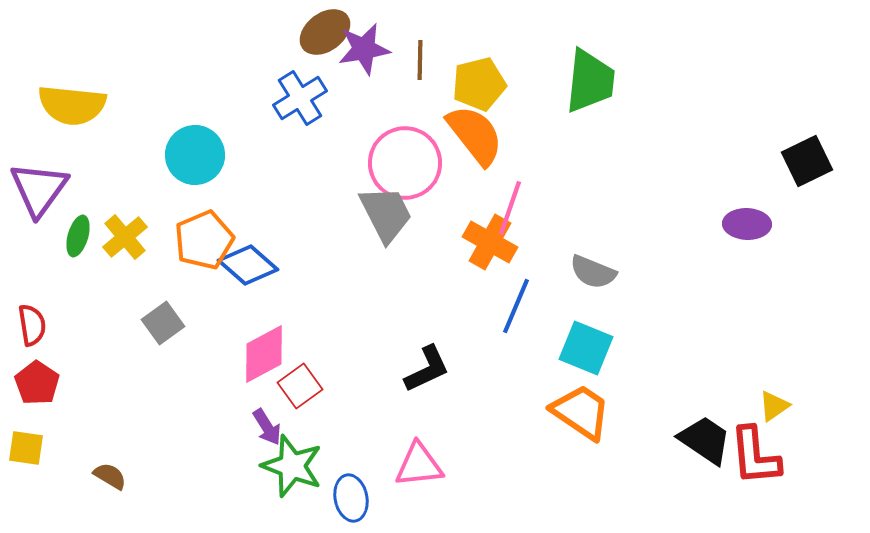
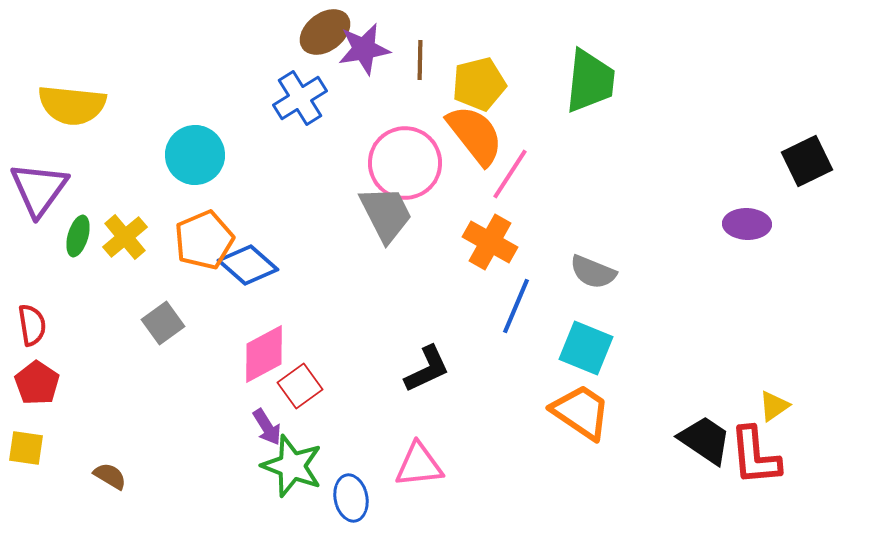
pink line: moved 34 px up; rotated 14 degrees clockwise
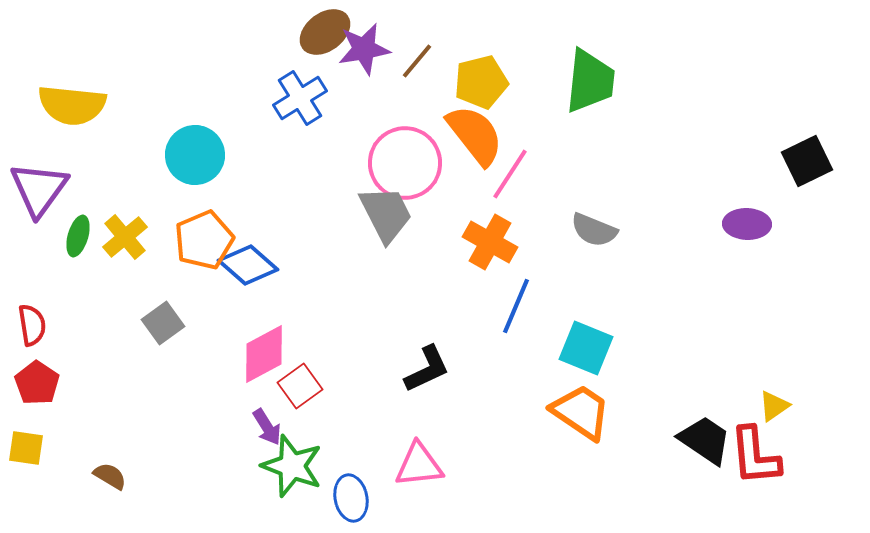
brown line: moved 3 px left, 1 px down; rotated 39 degrees clockwise
yellow pentagon: moved 2 px right, 2 px up
gray semicircle: moved 1 px right, 42 px up
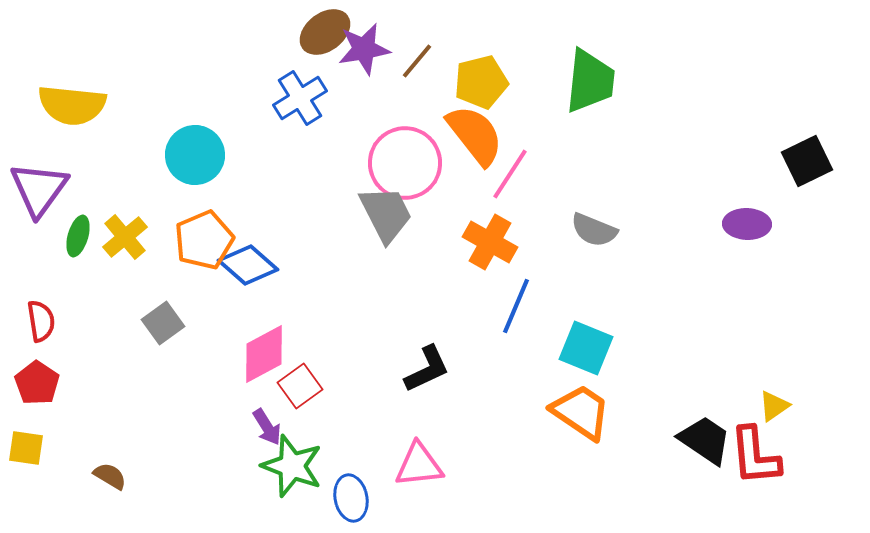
red semicircle: moved 9 px right, 4 px up
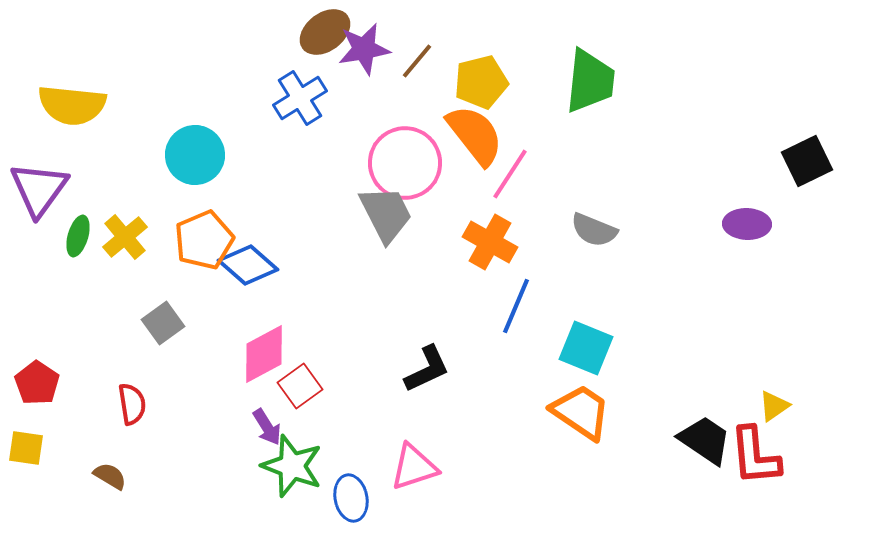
red semicircle: moved 91 px right, 83 px down
pink triangle: moved 5 px left, 2 px down; rotated 12 degrees counterclockwise
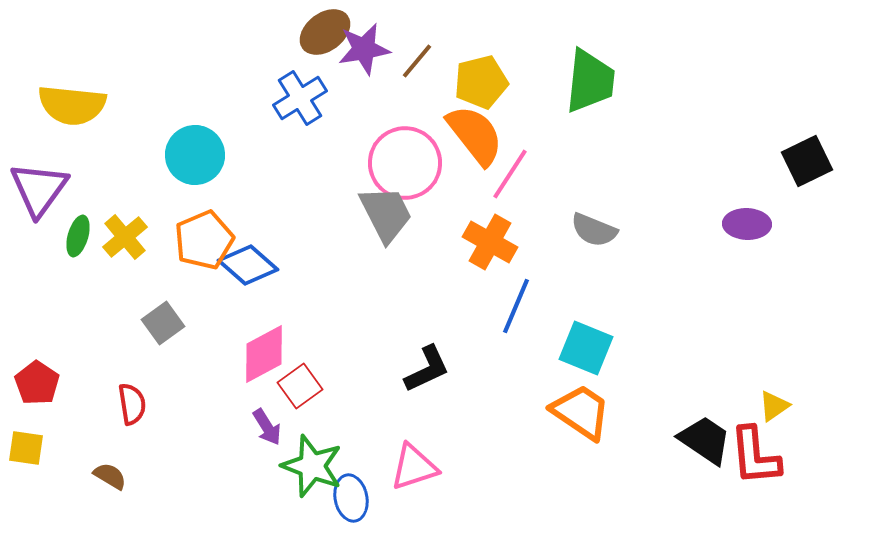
green star: moved 20 px right
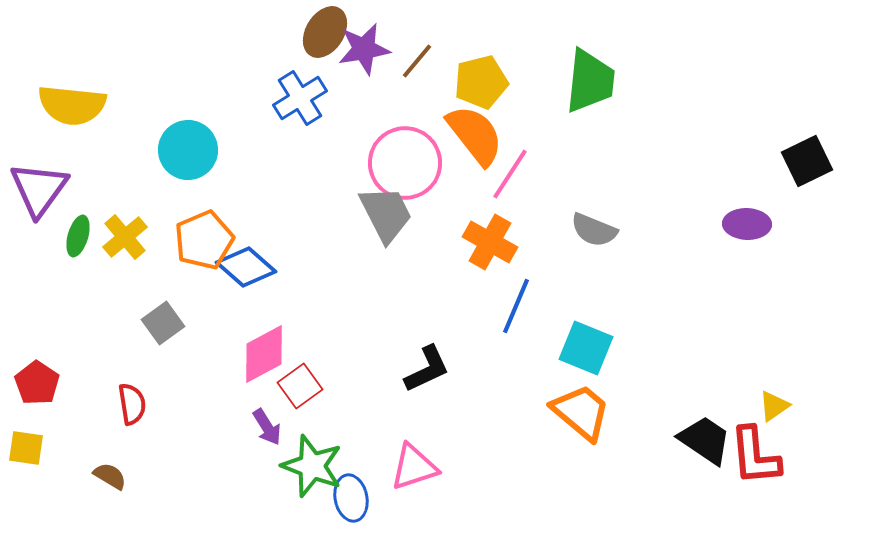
brown ellipse: rotated 21 degrees counterclockwise
cyan circle: moved 7 px left, 5 px up
blue diamond: moved 2 px left, 2 px down
orange trapezoid: rotated 6 degrees clockwise
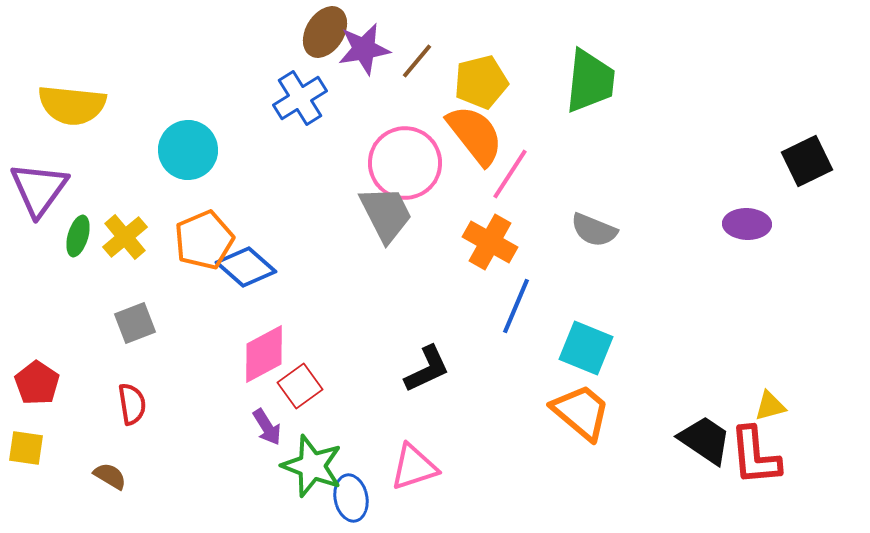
gray square: moved 28 px left; rotated 15 degrees clockwise
yellow triangle: moved 4 px left; rotated 20 degrees clockwise
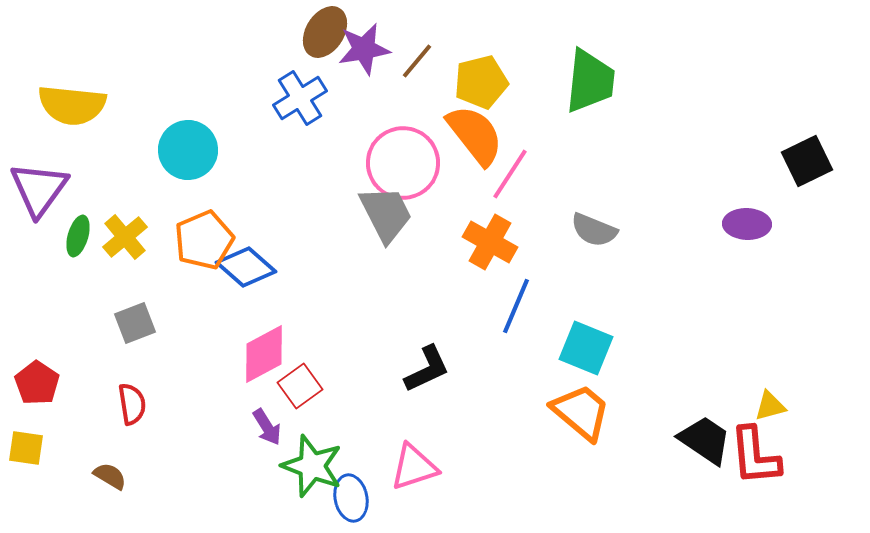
pink circle: moved 2 px left
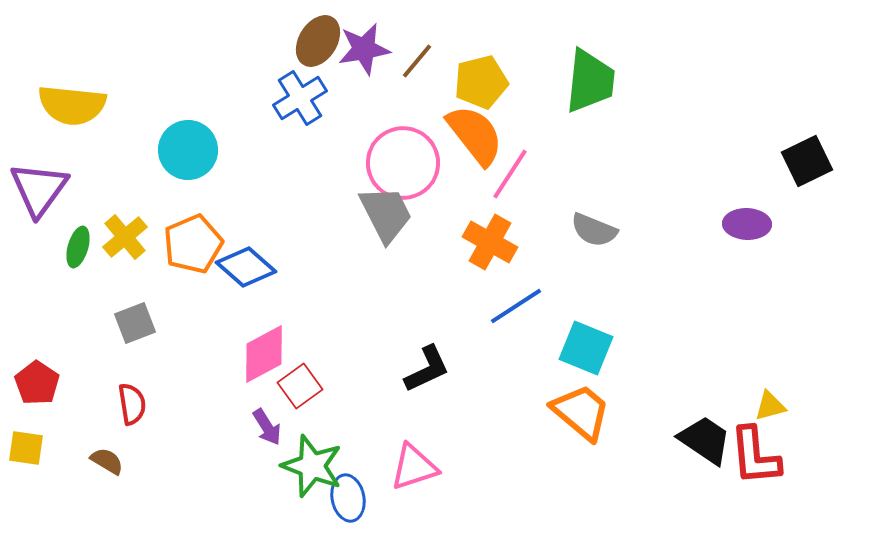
brown ellipse: moved 7 px left, 9 px down
green ellipse: moved 11 px down
orange pentagon: moved 11 px left, 4 px down
blue line: rotated 34 degrees clockwise
brown semicircle: moved 3 px left, 15 px up
blue ellipse: moved 3 px left
